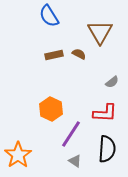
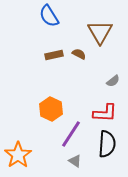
gray semicircle: moved 1 px right, 1 px up
black semicircle: moved 5 px up
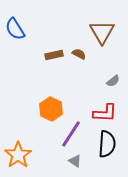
blue semicircle: moved 34 px left, 13 px down
brown triangle: moved 2 px right
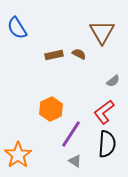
blue semicircle: moved 2 px right, 1 px up
orange hexagon: rotated 10 degrees clockwise
red L-shape: moved 1 px left, 1 px up; rotated 140 degrees clockwise
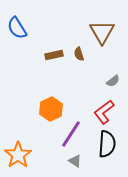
brown semicircle: rotated 136 degrees counterclockwise
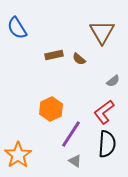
brown semicircle: moved 5 px down; rotated 32 degrees counterclockwise
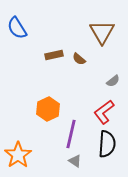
orange hexagon: moved 3 px left
purple line: rotated 20 degrees counterclockwise
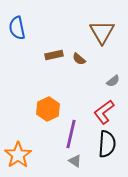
blue semicircle: rotated 20 degrees clockwise
